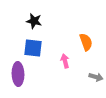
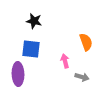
blue square: moved 2 px left, 1 px down
gray arrow: moved 14 px left
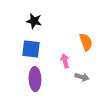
purple ellipse: moved 17 px right, 5 px down
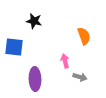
orange semicircle: moved 2 px left, 6 px up
blue square: moved 17 px left, 2 px up
gray arrow: moved 2 px left
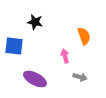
black star: moved 1 px right, 1 px down
blue square: moved 1 px up
pink arrow: moved 5 px up
purple ellipse: rotated 60 degrees counterclockwise
